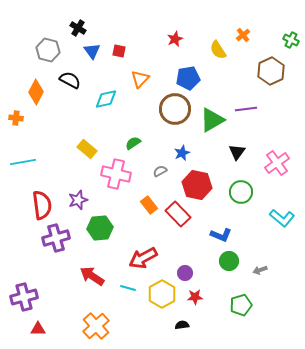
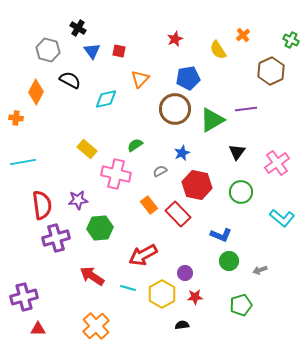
green semicircle at (133, 143): moved 2 px right, 2 px down
purple star at (78, 200): rotated 12 degrees clockwise
red arrow at (143, 258): moved 3 px up
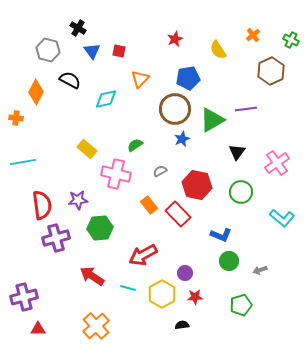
orange cross at (243, 35): moved 10 px right
blue star at (182, 153): moved 14 px up
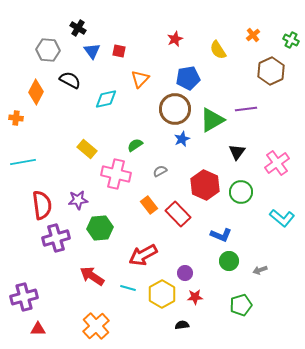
gray hexagon at (48, 50): rotated 10 degrees counterclockwise
red hexagon at (197, 185): moved 8 px right; rotated 12 degrees clockwise
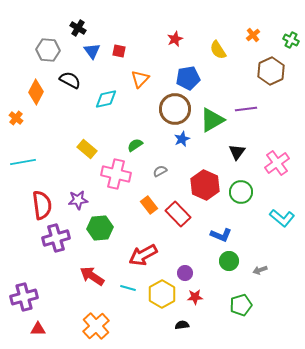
orange cross at (16, 118): rotated 32 degrees clockwise
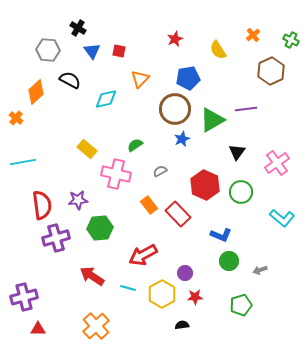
orange diamond at (36, 92): rotated 20 degrees clockwise
